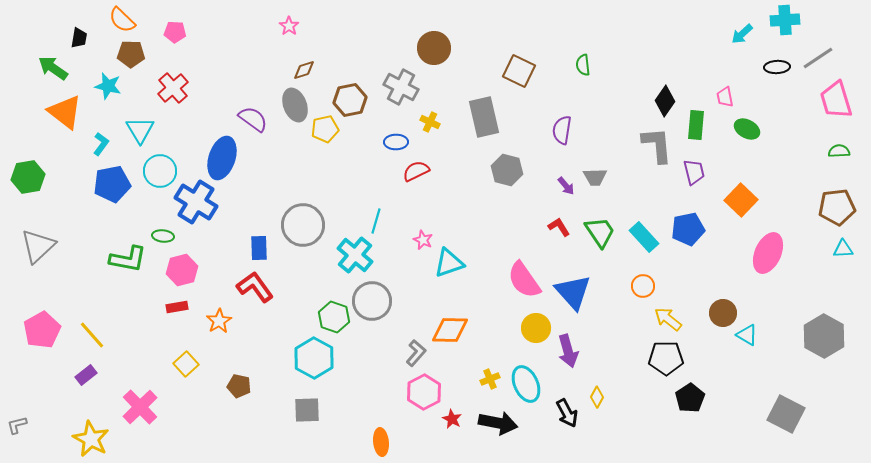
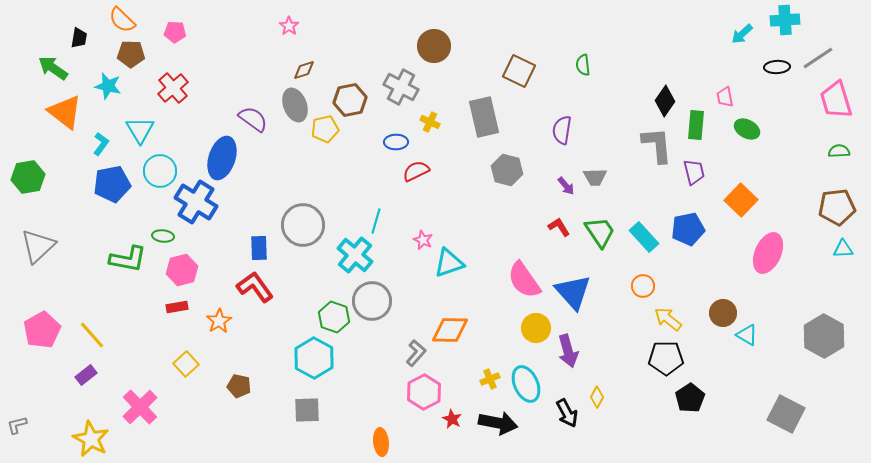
brown circle at (434, 48): moved 2 px up
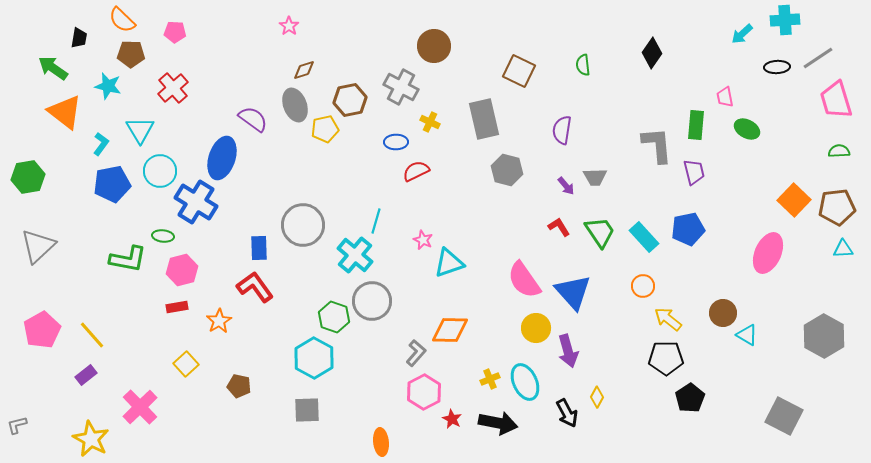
black diamond at (665, 101): moved 13 px left, 48 px up
gray rectangle at (484, 117): moved 2 px down
orange square at (741, 200): moved 53 px right
cyan ellipse at (526, 384): moved 1 px left, 2 px up
gray square at (786, 414): moved 2 px left, 2 px down
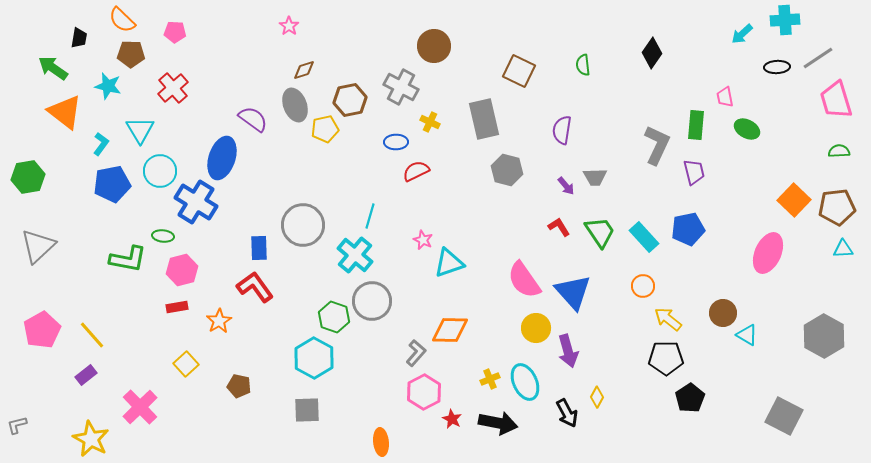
gray L-shape at (657, 145): rotated 30 degrees clockwise
cyan line at (376, 221): moved 6 px left, 5 px up
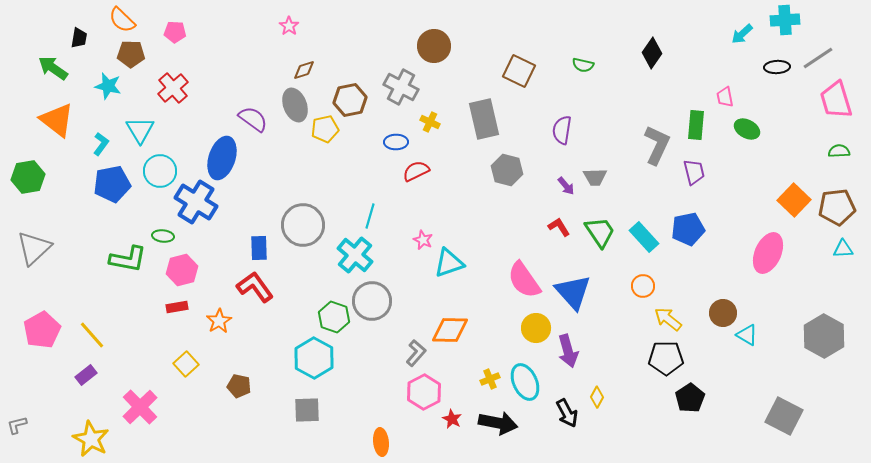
green semicircle at (583, 65): rotated 70 degrees counterclockwise
orange triangle at (65, 112): moved 8 px left, 8 px down
gray triangle at (38, 246): moved 4 px left, 2 px down
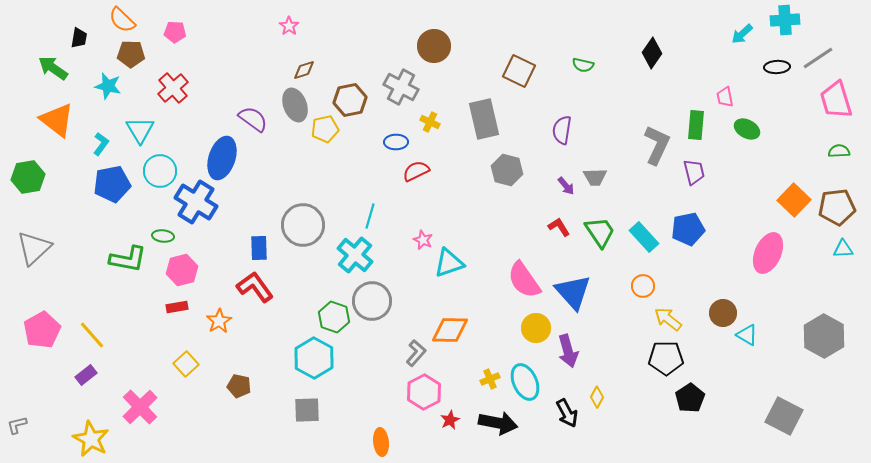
red star at (452, 419): moved 2 px left, 1 px down; rotated 18 degrees clockwise
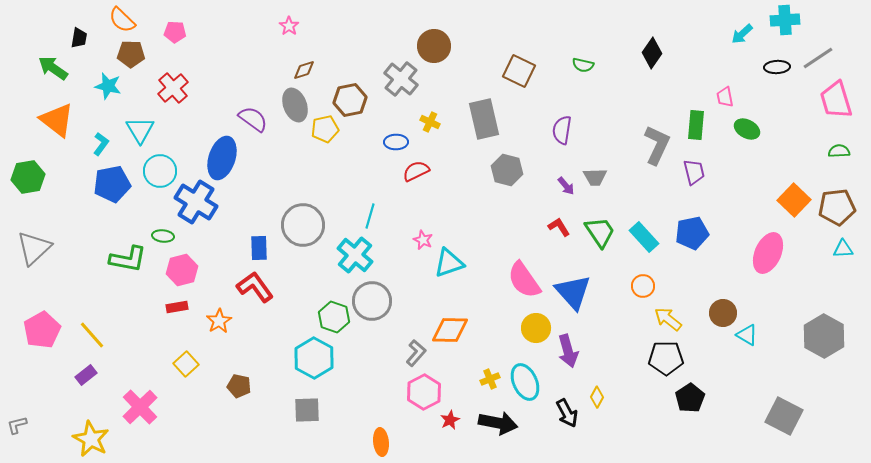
gray cross at (401, 87): moved 8 px up; rotated 12 degrees clockwise
blue pentagon at (688, 229): moved 4 px right, 4 px down
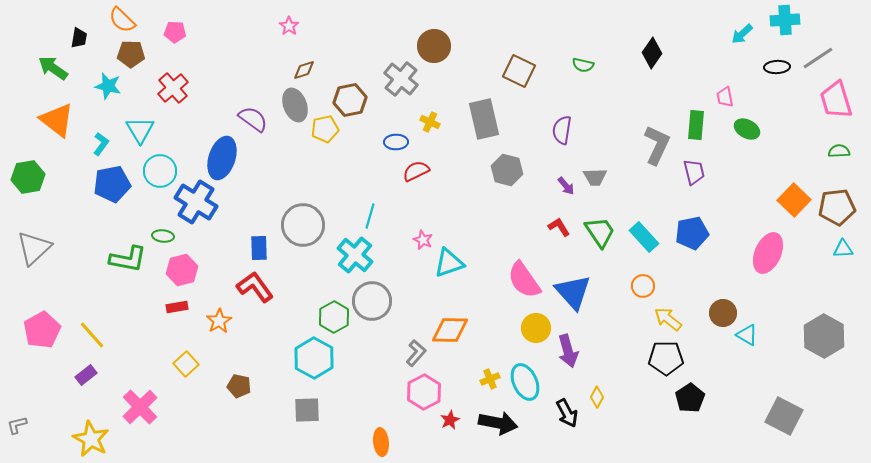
green hexagon at (334, 317): rotated 12 degrees clockwise
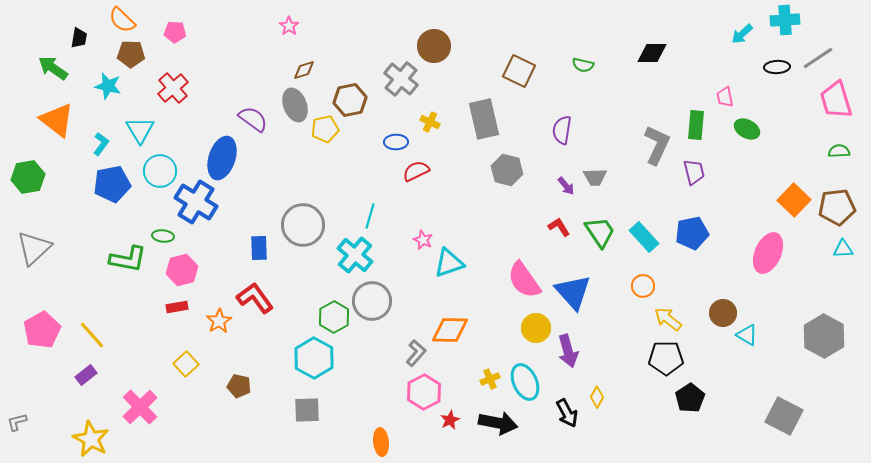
black diamond at (652, 53): rotated 56 degrees clockwise
red L-shape at (255, 287): moved 11 px down
gray L-shape at (17, 425): moved 3 px up
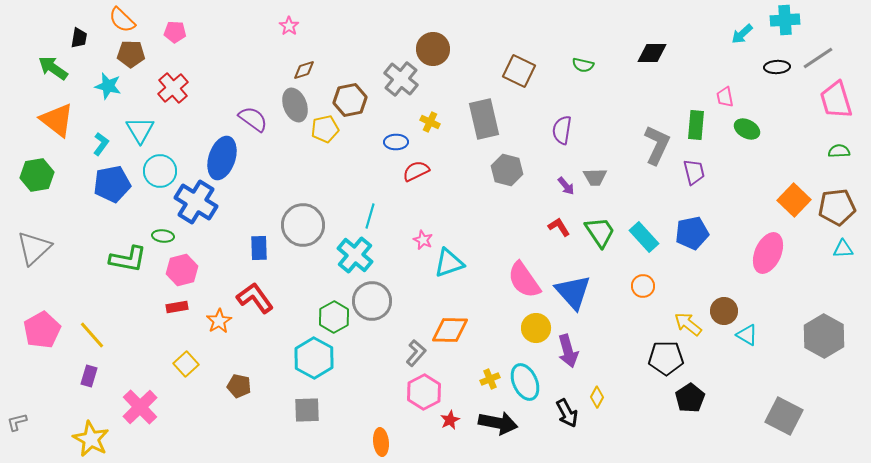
brown circle at (434, 46): moved 1 px left, 3 px down
green hexagon at (28, 177): moved 9 px right, 2 px up
brown circle at (723, 313): moved 1 px right, 2 px up
yellow arrow at (668, 319): moved 20 px right, 5 px down
purple rectangle at (86, 375): moved 3 px right, 1 px down; rotated 35 degrees counterclockwise
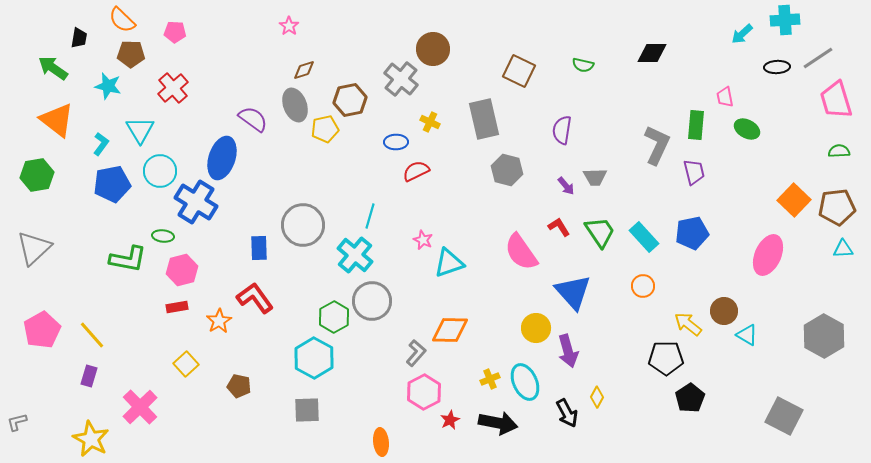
pink ellipse at (768, 253): moved 2 px down
pink semicircle at (524, 280): moved 3 px left, 28 px up
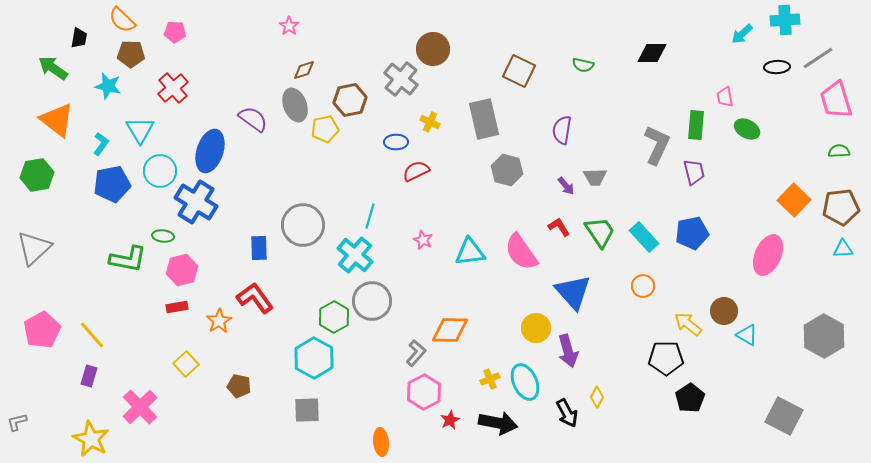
blue ellipse at (222, 158): moved 12 px left, 7 px up
brown pentagon at (837, 207): moved 4 px right
cyan triangle at (449, 263): moved 21 px right, 11 px up; rotated 12 degrees clockwise
